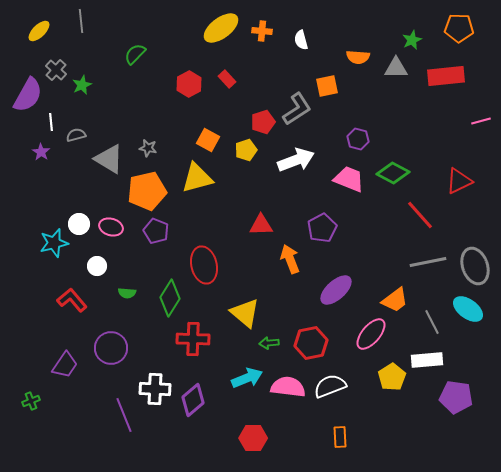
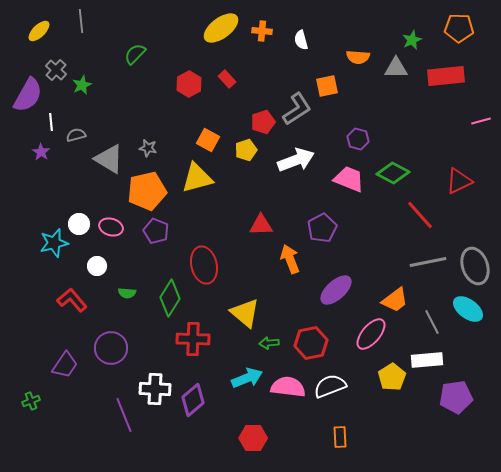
purple pentagon at (456, 397): rotated 16 degrees counterclockwise
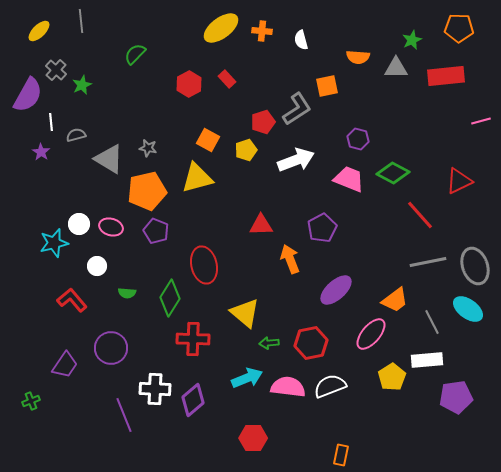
orange rectangle at (340, 437): moved 1 px right, 18 px down; rotated 15 degrees clockwise
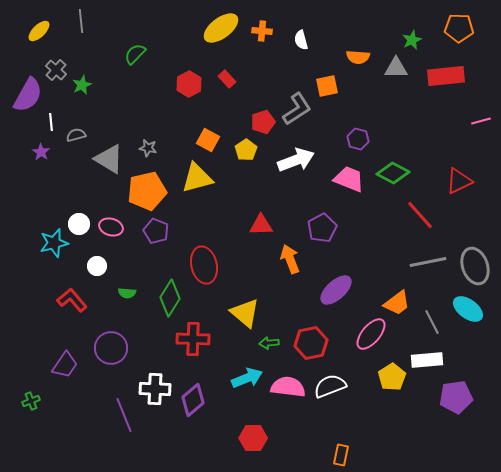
yellow pentagon at (246, 150): rotated 15 degrees counterclockwise
orange trapezoid at (395, 300): moved 2 px right, 3 px down
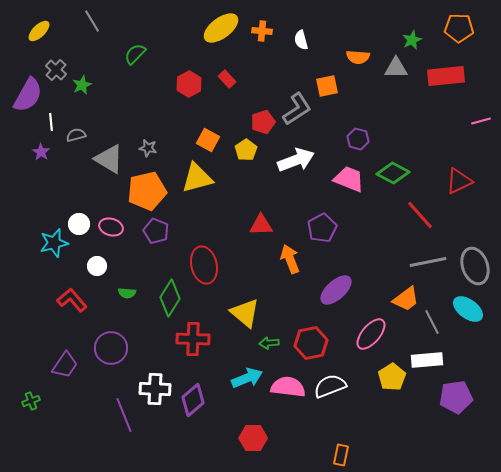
gray line at (81, 21): moved 11 px right; rotated 25 degrees counterclockwise
orange trapezoid at (397, 303): moved 9 px right, 4 px up
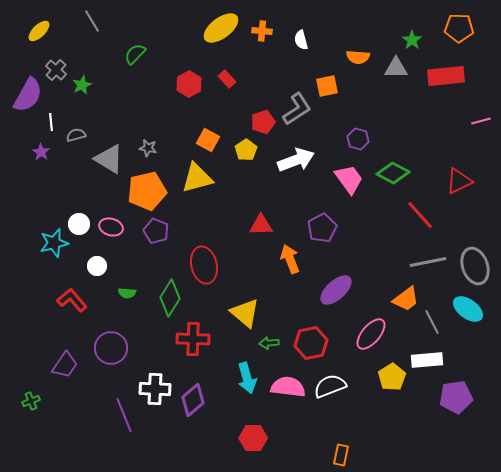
green star at (412, 40): rotated 12 degrees counterclockwise
pink trapezoid at (349, 179): rotated 32 degrees clockwise
cyan arrow at (247, 378): rotated 96 degrees clockwise
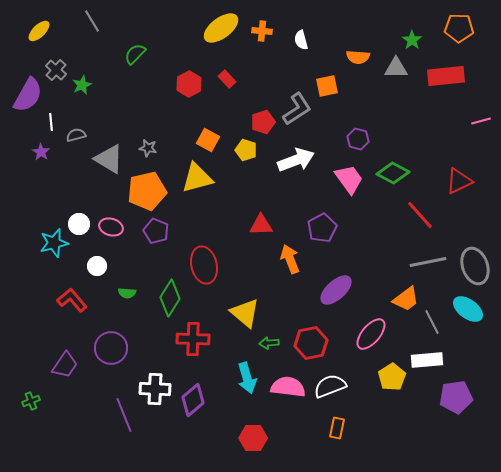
yellow pentagon at (246, 150): rotated 20 degrees counterclockwise
orange rectangle at (341, 455): moved 4 px left, 27 px up
